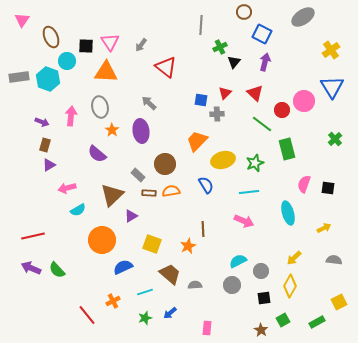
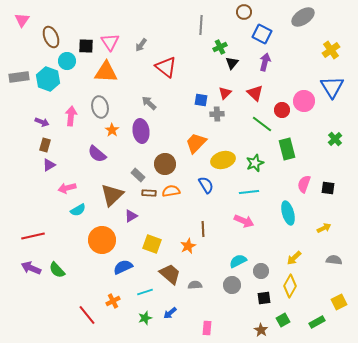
black triangle at (234, 62): moved 2 px left, 1 px down
orange trapezoid at (197, 141): moved 1 px left, 2 px down
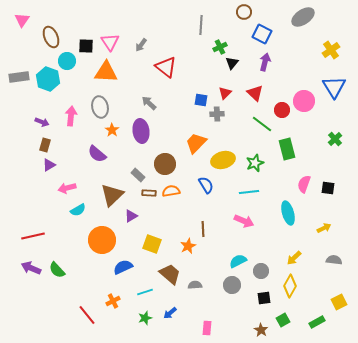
blue triangle at (332, 87): moved 2 px right
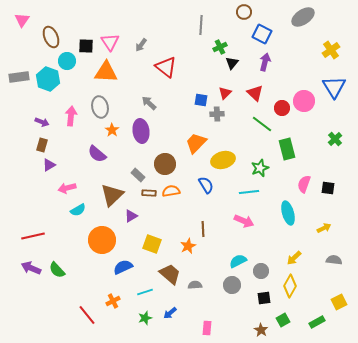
red circle at (282, 110): moved 2 px up
brown rectangle at (45, 145): moved 3 px left
green star at (255, 163): moved 5 px right, 5 px down
